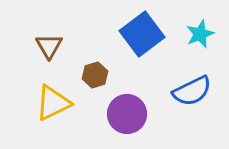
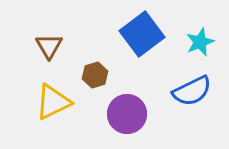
cyan star: moved 8 px down
yellow triangle: moved 1 px up
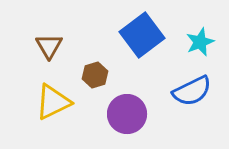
blue square: moved 1 px down
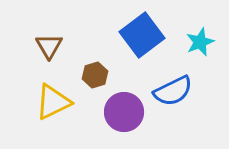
blue semicircle: moved 19 px left
purple circle: moved 3 px left, 2 px up
